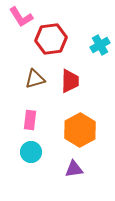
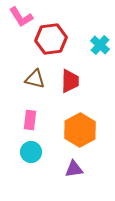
cyan cross: rotated 18 degrees counterclockwise
brown triangle: rotated 30 degrees clockwise
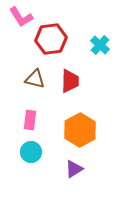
purple triangle: rotated 24 degrees counterclockwise
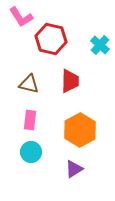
red hexagon: rotated 20 degrees clockwise
brown triangle: moved 6 px left, 5 px down
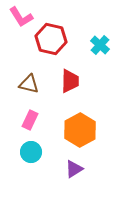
pink rectangle: rotated 18 degrees clockwise
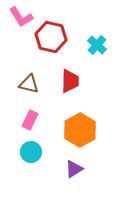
red hexagon: moved 2 px up
cyan cross: moved 3 px left
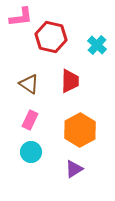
pink L-shape: rotated 65 degrees counterclockwise
brown triangle: rotated 20 degrees clockwise
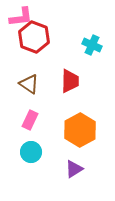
red hexagon: moved 17 px left; rotated 8 degrees clockwise
cyan cross: moved 5 px left; rotated 18 degrees counterclockwise
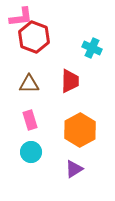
cyan cross: moved 3 px down
brown triangle: rotated 35 degrees counterclockwise
pink rectangle: rotated 42 degrees counterclockwise
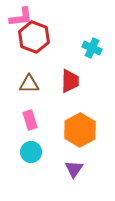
purple triangle: rotated 24 degrees counterclockwise
